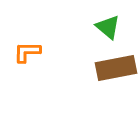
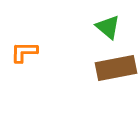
orange L-shape: moved 3 px left
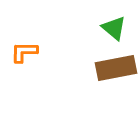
green triangle: moved 6 px right, 1 px down
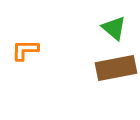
orange L-shape: moved 1 px right, 2 px up
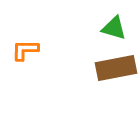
green triangle: rotated 24 degrees counterclockwise
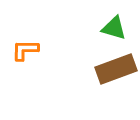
brown rectangle: moved 1 px down; rotated 9 degrees counterclockwise
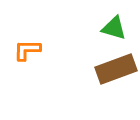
orange L-shape: moved 2 px right
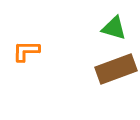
orange L-shape: moved 1 px left, 1 px down
